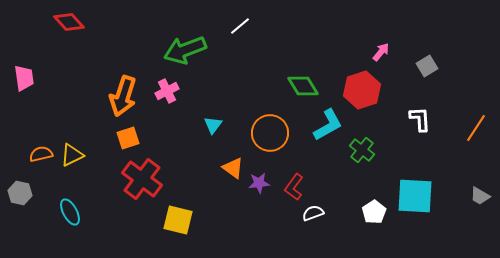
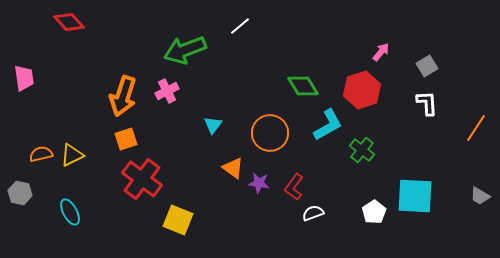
white L-shape: moved 7 px right, 16 px up
orange square: moved 2 px left, 1 px down
purple star: rotated 15 degrees clockwise
yellow square: rotated 8 degrees clockwise
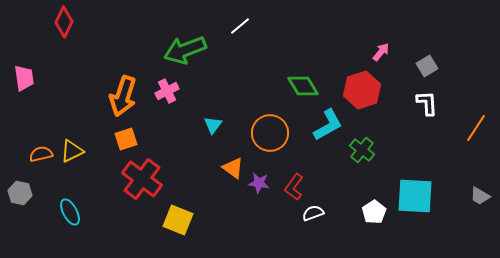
red diamond: moved 5 px left; rotated 68 degrees clockwise
yellow triangle: moved 4 px up
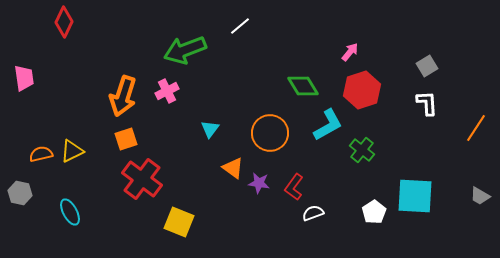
pink arrow: moved 31 px left
cyan triangle: moved 3 px left, 4 px down
yellow square: moved 1 px right, 2 px down
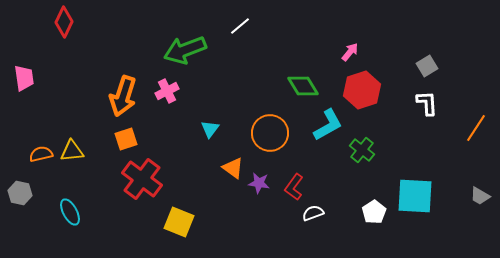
yellow triangle: rotated 20 degrees clockwise
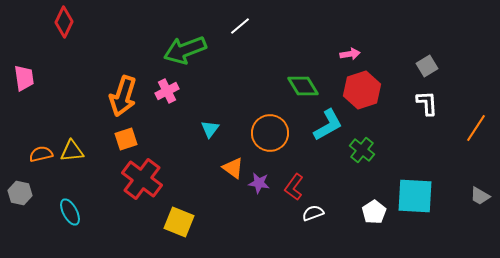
pink arrow: moved 2 px down; rotated 42 degrees clockwise
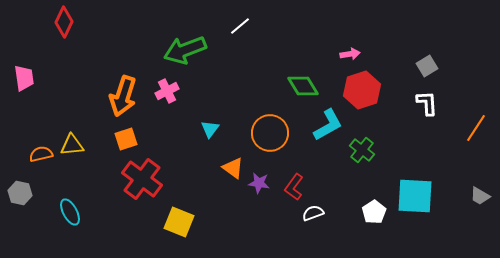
yellow triangle: moved 6 px up
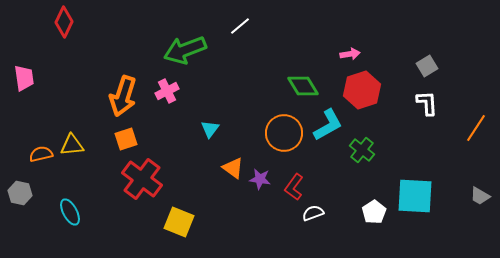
orange circle: moved 14 px right
purple star: moved 1 px right, 4 px up
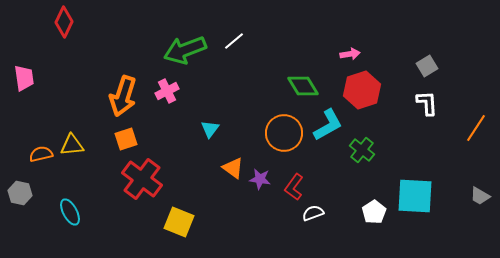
white line: moved 6 px left, 15 px down
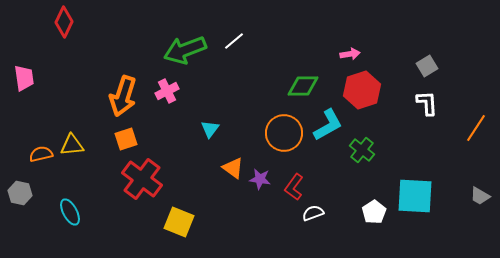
green diamond: rotated 60 degrees counterclockwise
